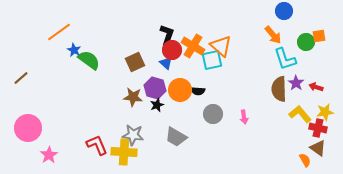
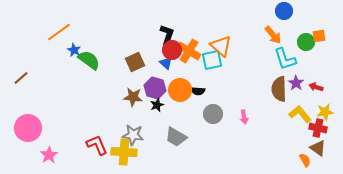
orange cross: moved 4 px left, 5 px down
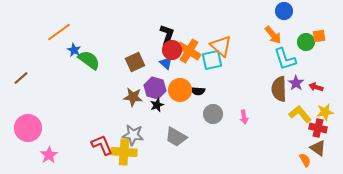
red L-shape: moved 5 px right
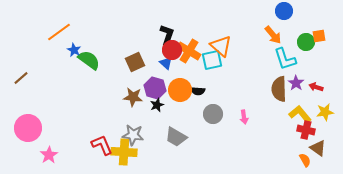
red cross: moved 12 px left, 2 px down
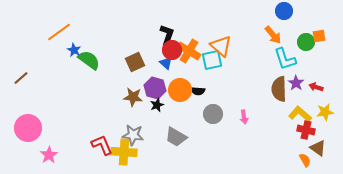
yellow L-shape: rotated 10 degrees counterclockwise
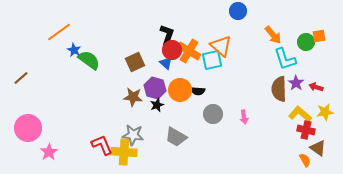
blue circle: moved 46 px left
pink star: moved 3 px up
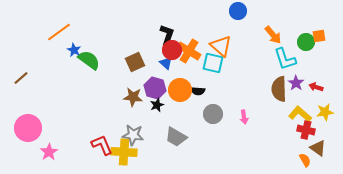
cyan square: moved 1 px right, 3 px down; rotated 25 degrees clockwise
